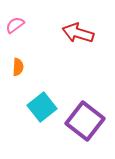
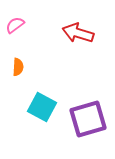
cyan square: rotated 24 degrees counterclockwise
purple square: moved 3 px right, 2 px up; rotated 36 degrees clockwise
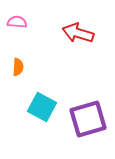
pink semicircle: moved 2 px right, 3 px up; rotated 42 degrees clockwise
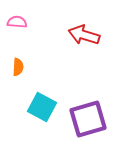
red arrow: moved 6 px right, 2 px down
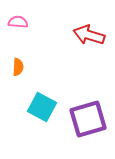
pink semicircle: moved 1 px right
red arrow: moved 5 px right
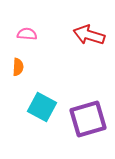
pink semicircle: moved 9 px right, 12 px down
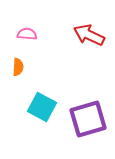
red arrow: rotated 8 degrees clockwise
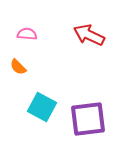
orange semicircle: rotated 132 degrees clockwise
purple square: rotated 9 degrees clockwise
